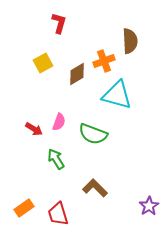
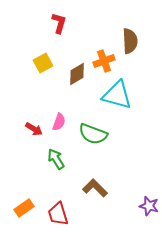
purple star: rotated 24 degrees counterclockwise
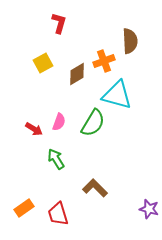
green semicircle: moved 11 px up; rotated 80 degrees counterclockwise
purple star: moved 3 px down
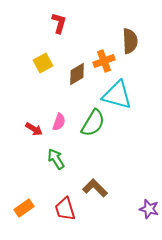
red trapezoid: moved 7 px right, 5 px up
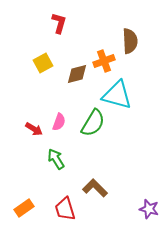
brown diamond: rotated 15 degrees clockwise
